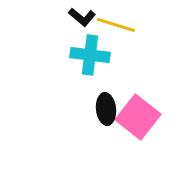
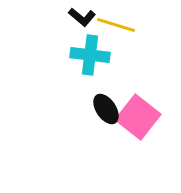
black ellipse: rotated 28 degrees counterclockwise
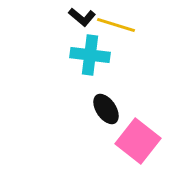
pink square: moved 24 px down
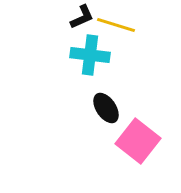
black L-shape: rotated 64 degrees counterclockwise
black ellipse: moved 1 px up
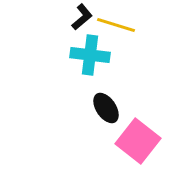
black L-shape: rotated 16 degrees counterclockwise
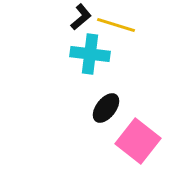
black L-shape: moved 1 px left
cyan cross: moved 1 px up
black ellipse: rotated 72 degrees clockwise
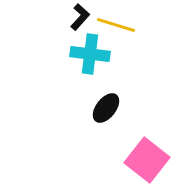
black L-shape: moved 1 px left; rotated 8 degrees counterclockwise
pink square: moved 9 px right, 19 px down
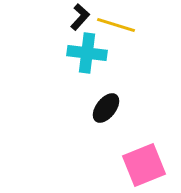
cyan cross: moved 3 px left, 1 px up
pink square: moved 3 px left, 5 px down; rotated 30 degrees clockwise
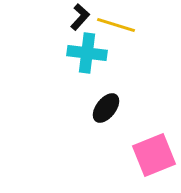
pink square: moved 10 px right, 10 px up
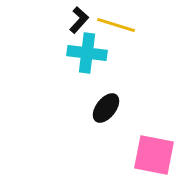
black L-shape: moved 1 px left, 3 px down
pink square: rotated 33 degrees clockwise
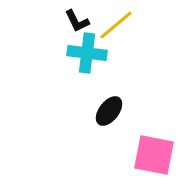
black L-shape: moved 2 px left, 1 px down; rotated 112 degrees clockwise
yellow line: rotated 57 degrees counterclockwise
black ellipse: moved 3 px right, 3 px down
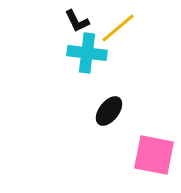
yellow line: moved 2 px right, 3 px down
